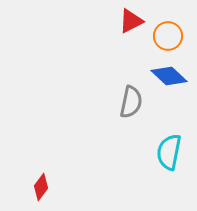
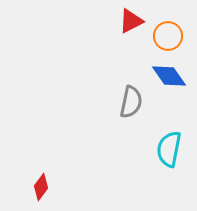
blue diamond: rotated 12 degrees clockwise
cyan semicircle: moved 3 px up
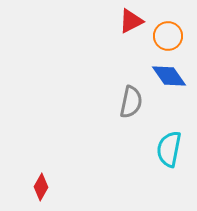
red diamond: rotated 8 degrees counterclockwise
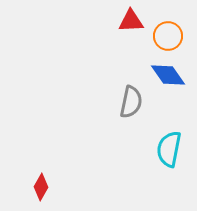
red triangle: rotated 24 degrees clockwise
blue diamond: moved 1 px left, 1 px up
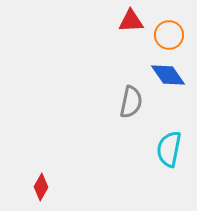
orange circle: moved 1 px right, 1 px up
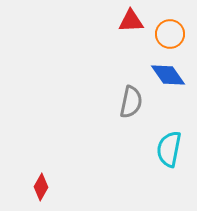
orange circle: moved 1 px right, 1 px up
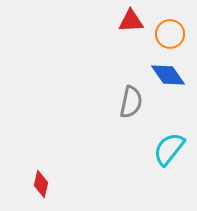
cyan semicircle: rotated 27 degrees clockwise
red diamond: moved 3 px up; rotated 16 degrees counterclockwise
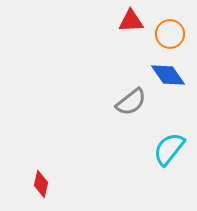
gray semicircle: rotated 40 degrees clockwise
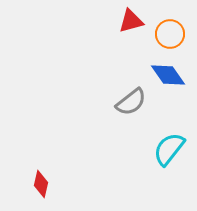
red triangle: rotated 12 degrees counterclockwise
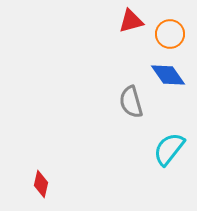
gray semicircle: rotated 112 degrees clockwise
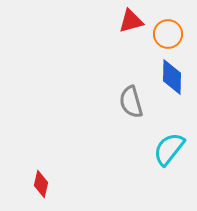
orange circle: moved 2 px left
blue diamond: moved 4 px right, 2 px down; rotated 36 degrees clockwise
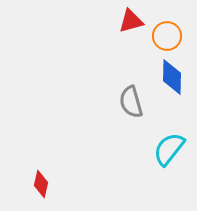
orange circle: moved 1 px left, 2 px down
